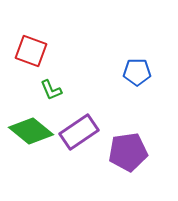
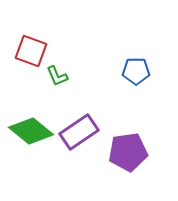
blue pentagon: moved 1 px left, 1 px up
green L-shape: moved 6 px right, 14 px up
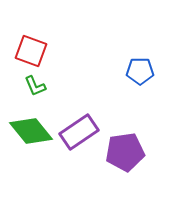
blue pentagon: moved 4 px right
green L-shape: moved 22 px left, 10 px down
green diamond: rotated 12 degrees clockwise
purple pentagon: moved 3 px left
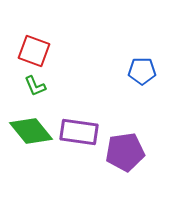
red square: moved 3 px right
blue pentagon: moved 2 px right
purple rectangle: rotated 42 degrees clockwise
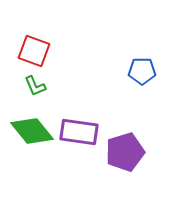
green diamond: moved 1 px right
purple pentagon: rotated 9 degrees counterclockwise
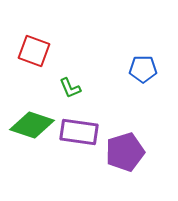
blue pentagon: moved 1 px right, 2 px up
green L-shape: moved 35 px right, 2 px down
green diamond: moved 6 px up; rotated 33 degrees counterclockwise
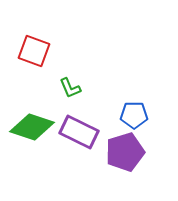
blue pentagon: moved 9 px left, 46 px down
green diamond: moved 2 px down
purple rectangle: rotated 18 degrees clockwise
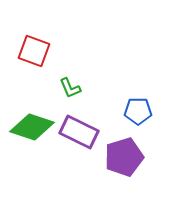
blue pentagon: moved 4 px right, 4 px up
purple pentagon: moved 1 px left, 5 px down
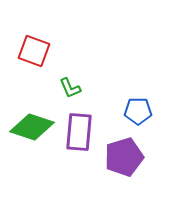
purple rectangle: rotated 69 degrees clockwise
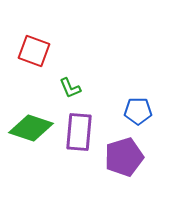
green diamond: moved 1 px left, 1 px down
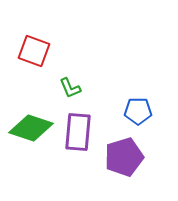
purple rectangle: moved 1 px left
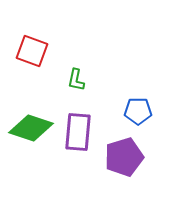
red square: moved 2 px left
green L-shape: moved 6 px right, 8 px up; rotated 35 degrees clockwise
